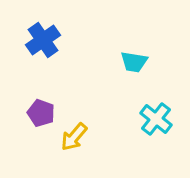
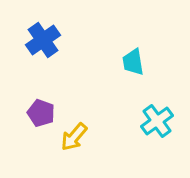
cyan trapezoid: moved 1 px left; rotated 72 degrees clockwise
cyan cross: moved 1 px right, 2 px down; rotated 16 degrees clockwise
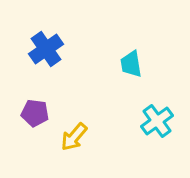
blue cross: moved 3 px right, 9 px down
cyan trapezoid: moved 2 px left, 2 px down
purple pentagon: moved 6 px left; rotated 12 degrees counterclockwise
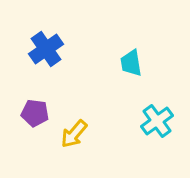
cyan trapezoid: moved 1 px up
yellow arrow: moved 3 px up
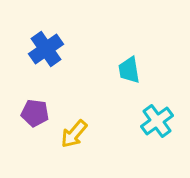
cyan trapezoid: moved 2 px left, 7 px down
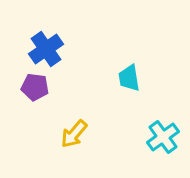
cyan trapezoid: moved 8 px down
purple pentagon: moved 26 px up
cyan cross: moved 6 px right, 16 px down
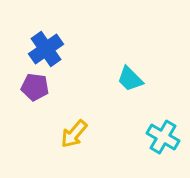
cyan trapezoid: moved 1 px right, 1 px down; rotated 36 degrees counterclockwise
cyan cross: rotated 24 degrees counterclockwise
